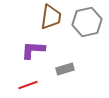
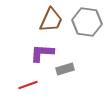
brown trapezoid: moved 3 px down; rotated 16 degrees clockwise
gray hexagon: rotated 20 degrees clockwise
purple L-shape: moved 9 px right, 3 px down
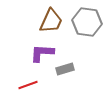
brown trapezoid: moved 1 px down
